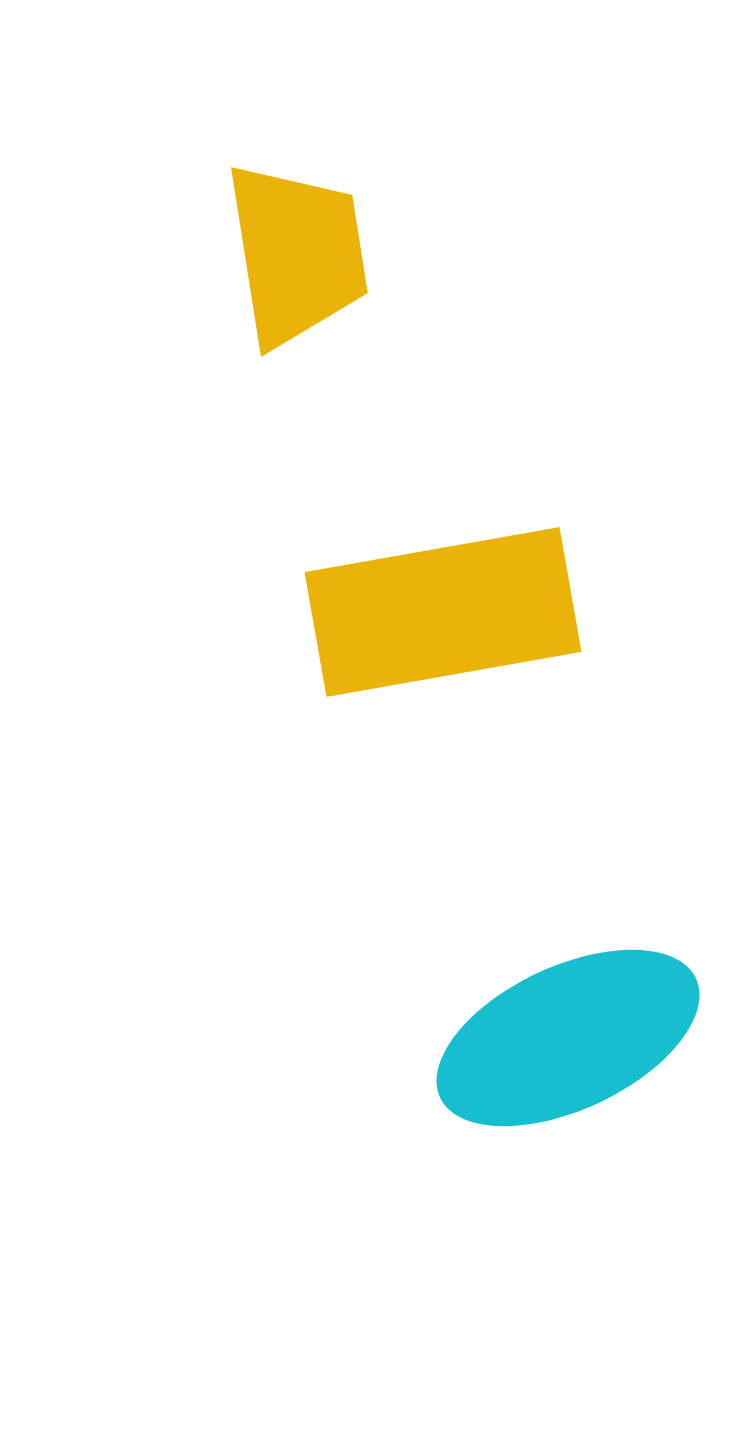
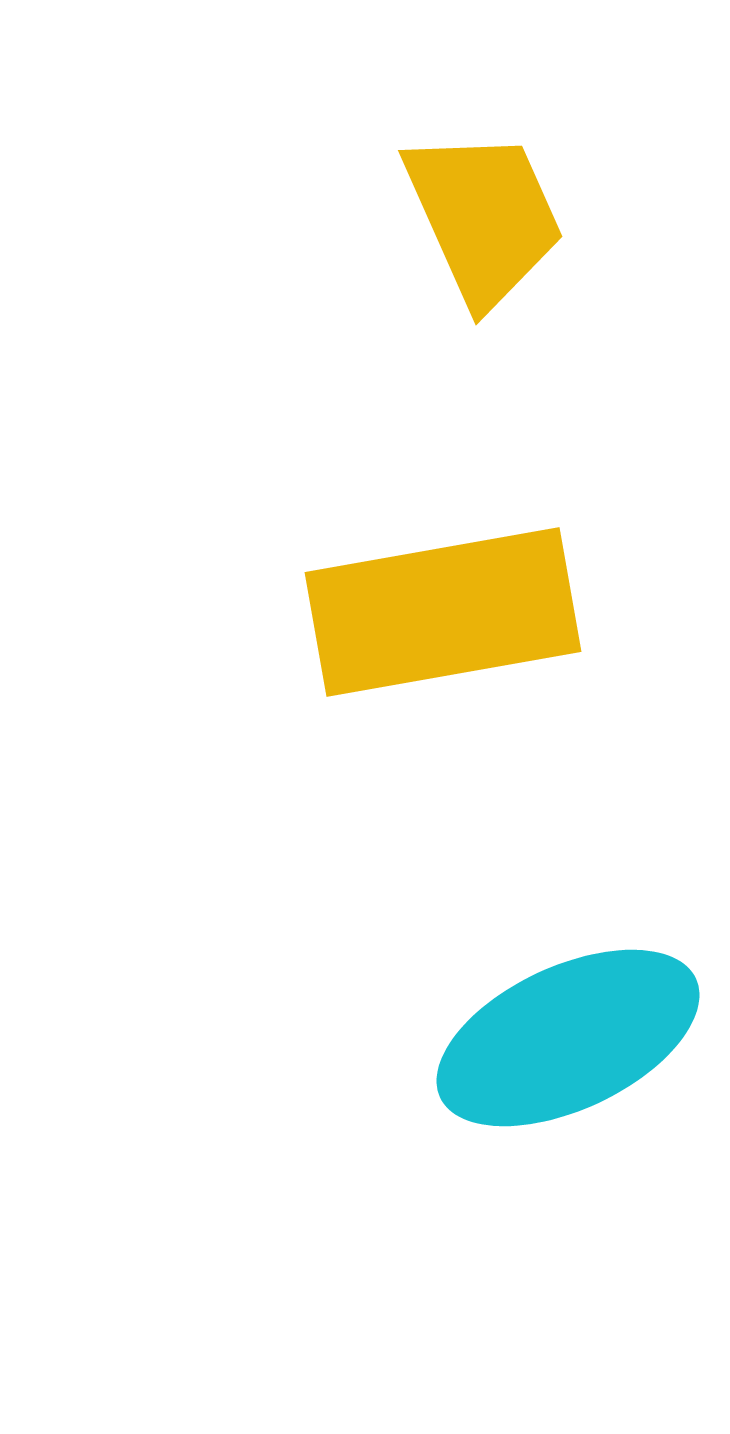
yellow trapezoid: moved 187 px right, 37 px up; rotated 15 degrees counterclockwise
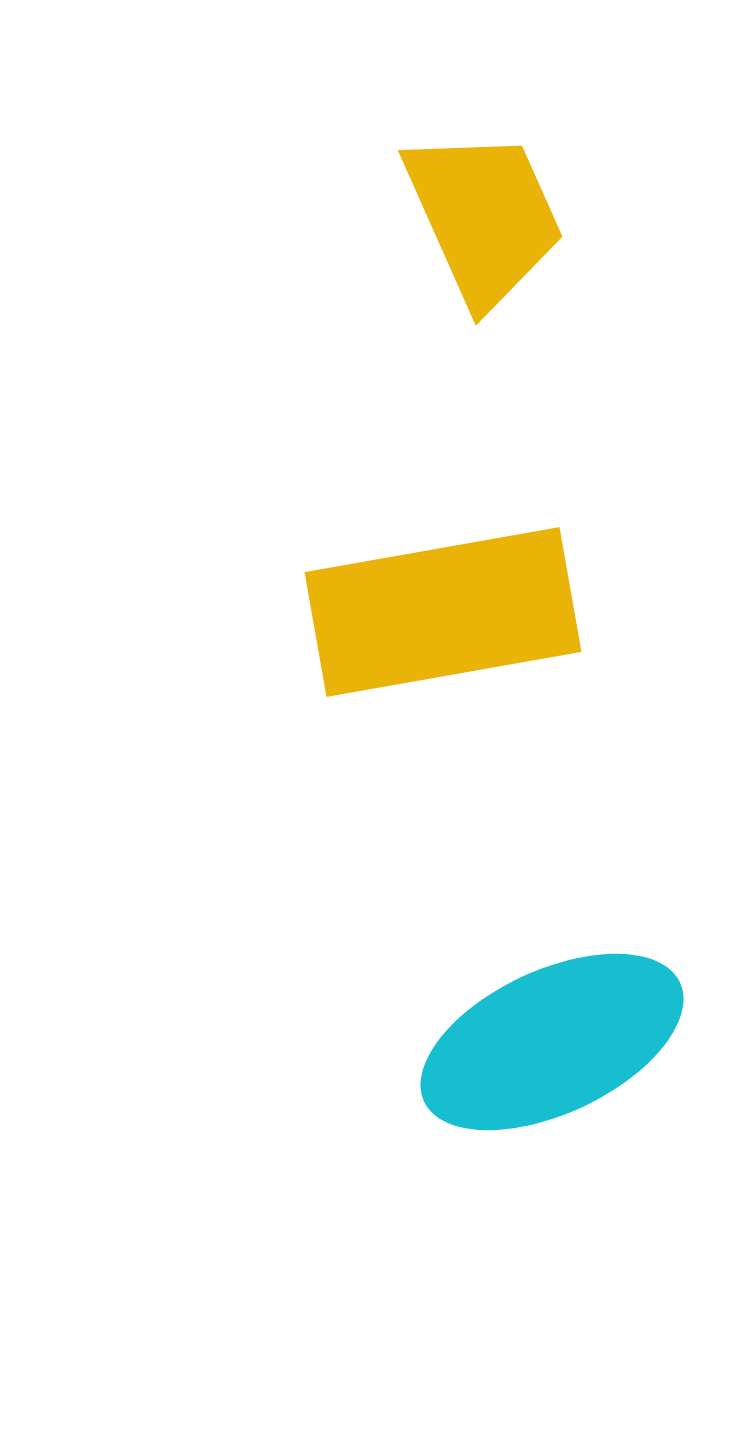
cyan ellipse: moved 16 px left, 4 px down
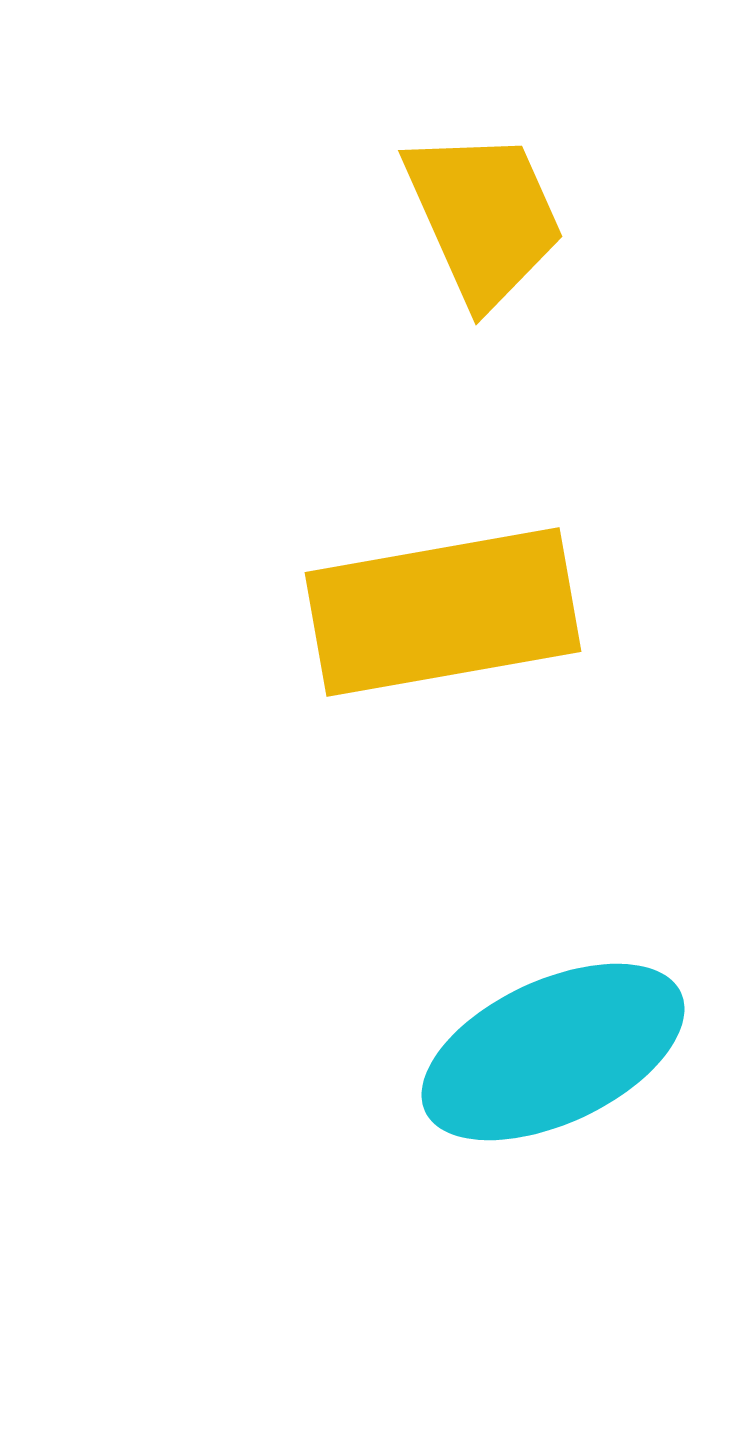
cyan ellipse: moved 1 px right, 10 px down
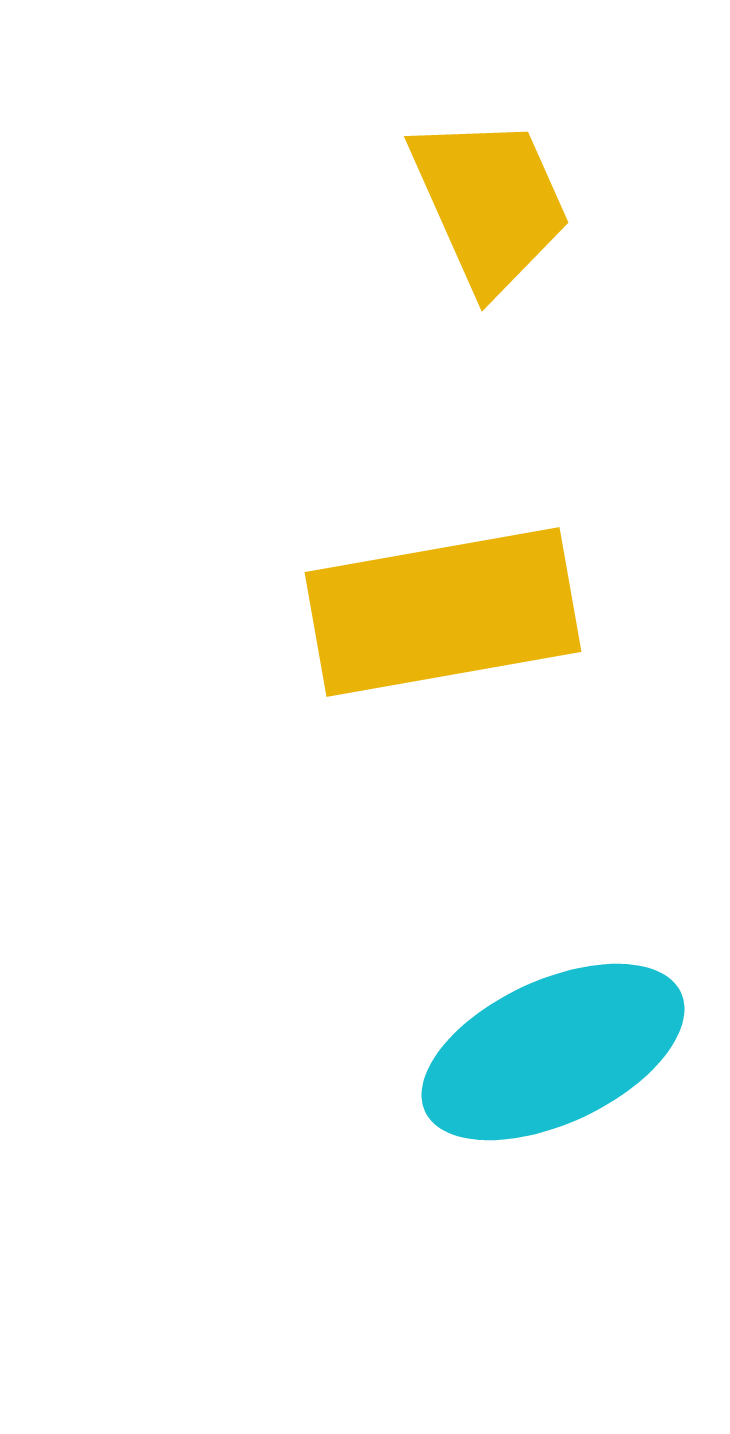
yellow trapezoid: moved 6 px right, 14 px up
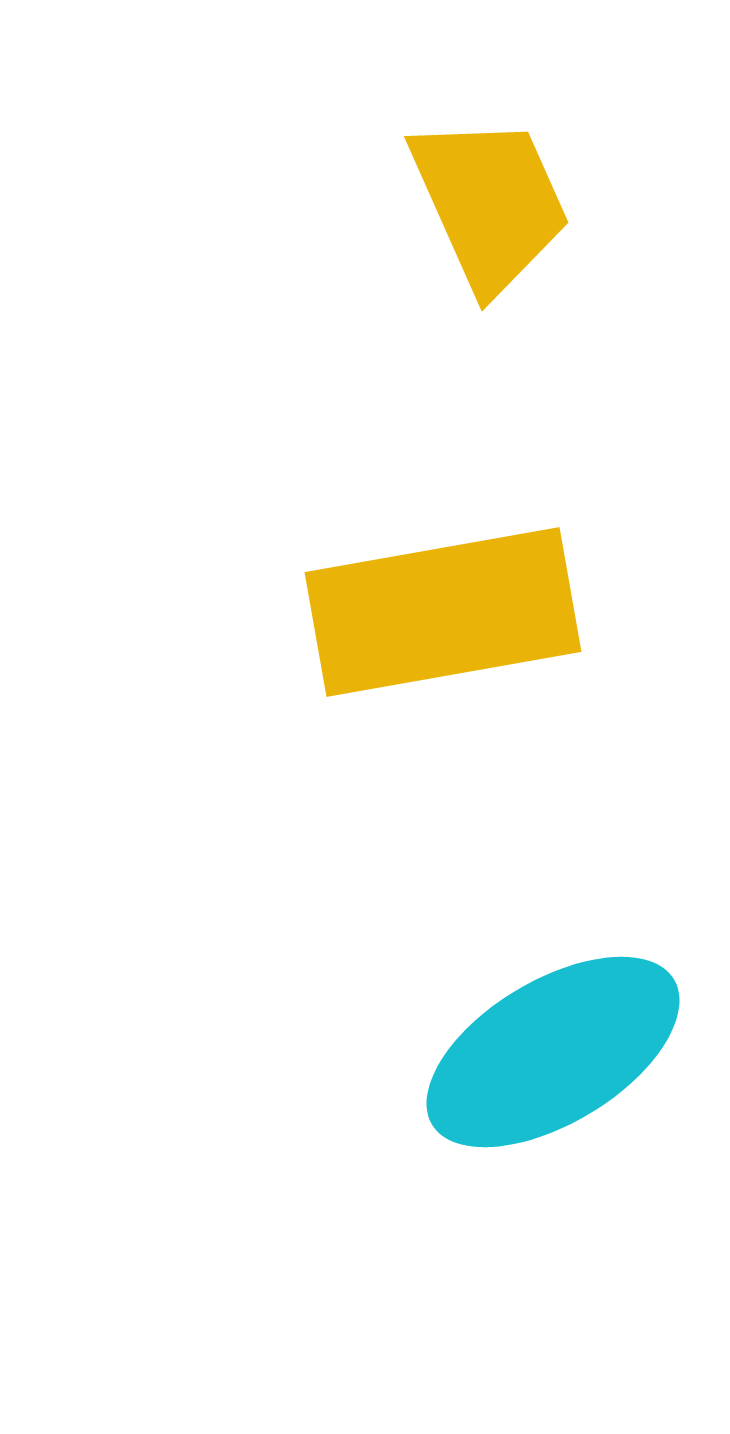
cyan ellipse: rotated 6 degrees counterclockwise
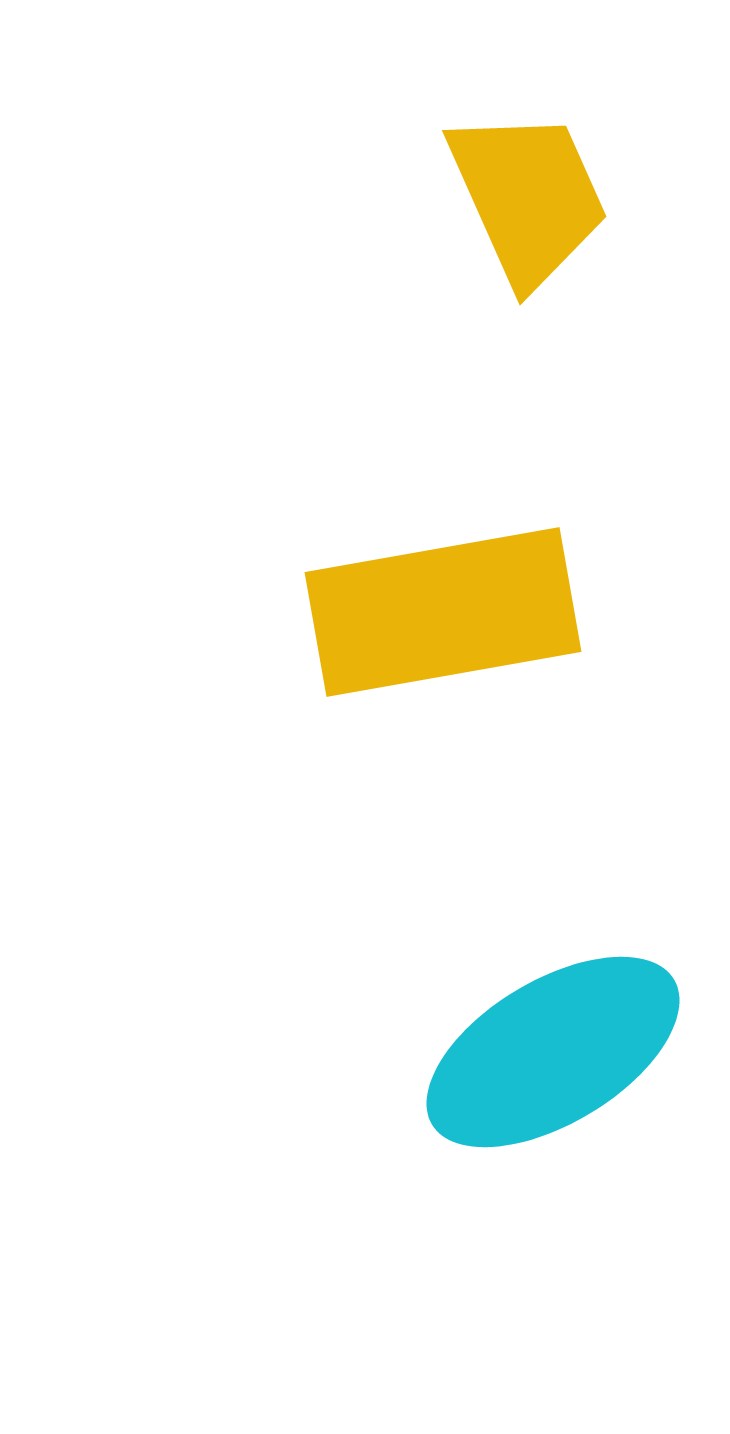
yellow trapezoid: moved 38 px right, 6 px up
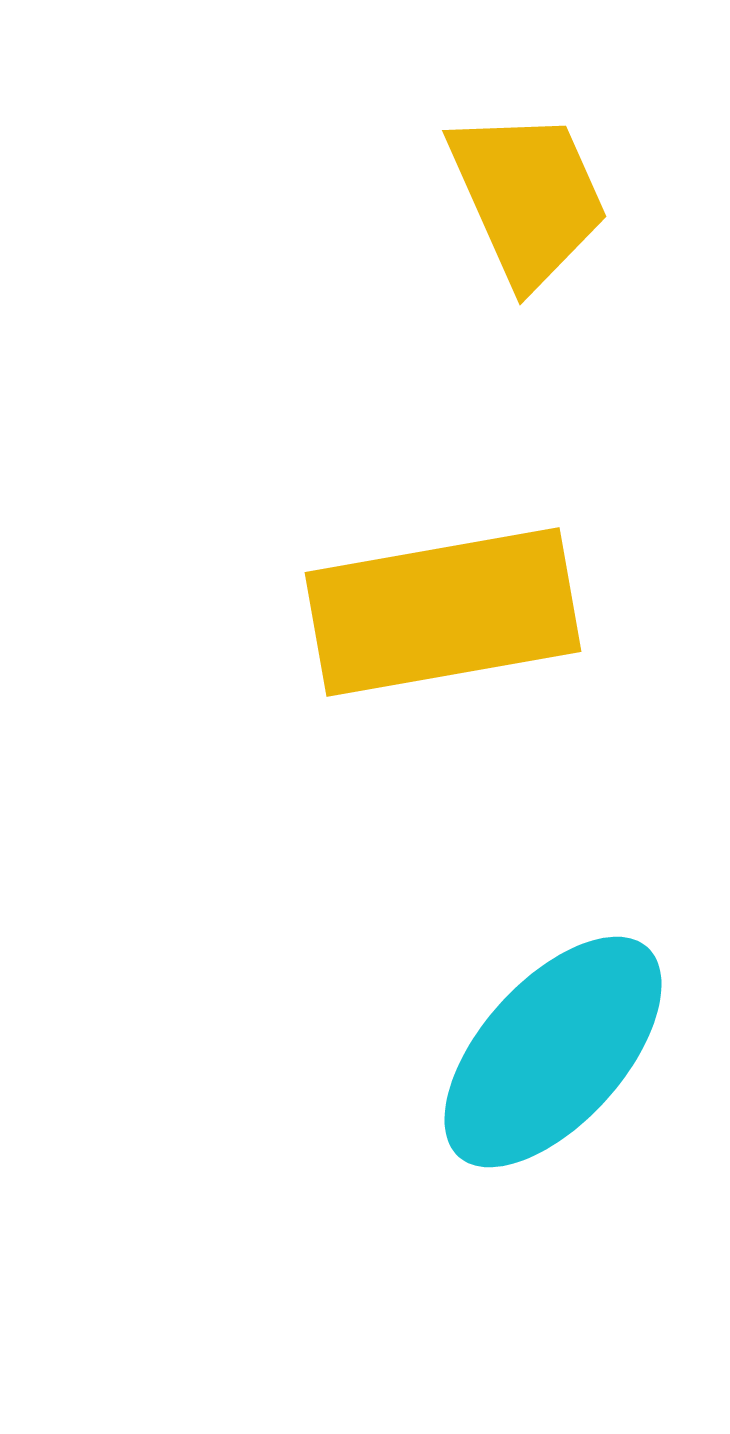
cyan ellipse: rotated 17 degrees counterclockwise
